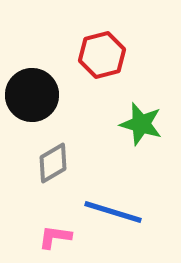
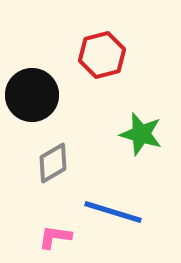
green star: moved 10 px down
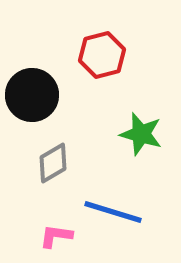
pink L-shape: moved 1 px right, 1 px up
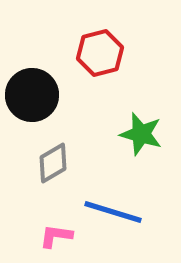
red hexagon: moved 2 px left, 2 px up
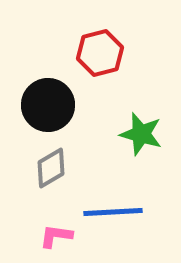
black circle: moved 16 px right, 10 px down
gray diamond: moved 2 px left, 5 px down
blue line: rotated 20 degrees counterclockwise
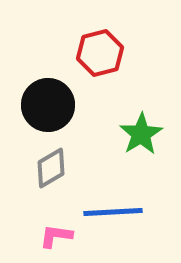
green star: rotated 24 degrees clockwise
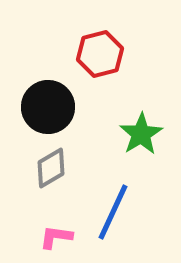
red hexagon: moved 1 px down
black circle: moved 2 px down
blue line: rotated 62 degrees counterclockwise
pink L-shape: moved 1 px down
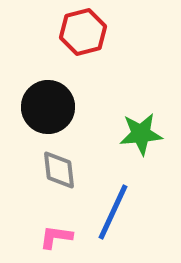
red hexagon: moved 17 px left, 22 px up
green star: rotated 27 degrees clockwise
gray diamond: moved 8 px right, 2 px down; rotated 66 degrees counterclockwise
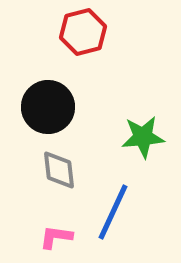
green star: moved 2 px right, 3 px down
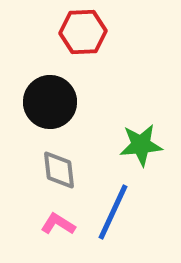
red hexagon: rotated 12 degrees clockwise
black circle: moved 2 px right, 5 px up
green star: moved 2 px left, 8 px down
pink L-shape: moved 2 px right, 13 px up; rotated 24 degrees clockwise
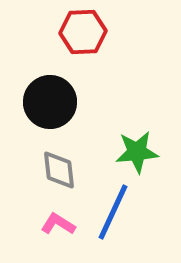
green star: moved 4 px left, 7 px down
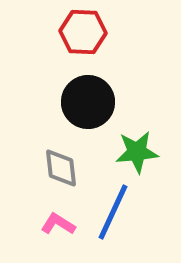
red hexagon: rotated 6 degrees clockwise
black circle: moved 38 px right
gray diamond: moved 2 px right, 2 px up
